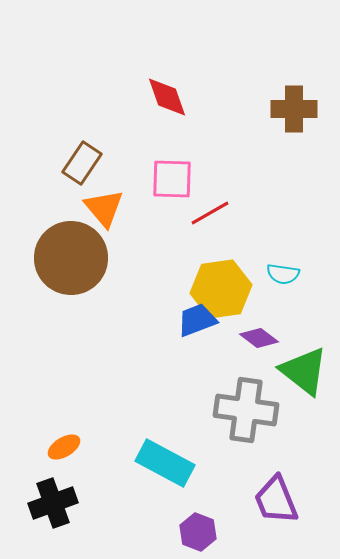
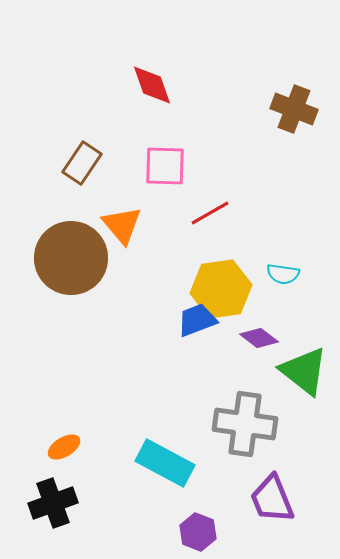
red diamond: moved 15 px left, 12 px up
brown cross: rotated 21 degrees clockwise
pink square: moved 7 px left, 13 px up
orange triangle: moved 18 px right, 17 px down
gray cross: moved 1 px left, 14 px down
purple trapezoid: moved 4 px left, 1 px up
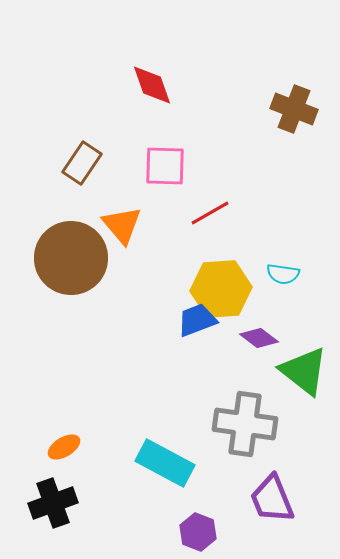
yellow hexagon: rotated 4 degrees clockwise
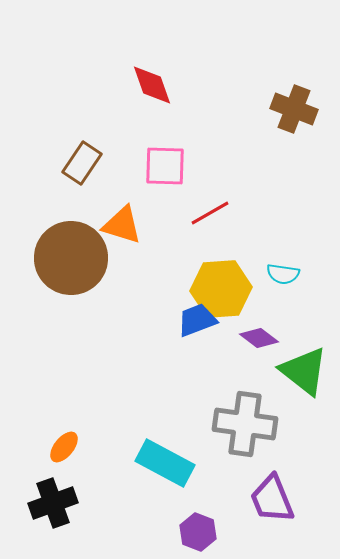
orange triangle: rotated 33 degrees counterclockwise
orange ellipse: rotated 20 degrees counterclockwise
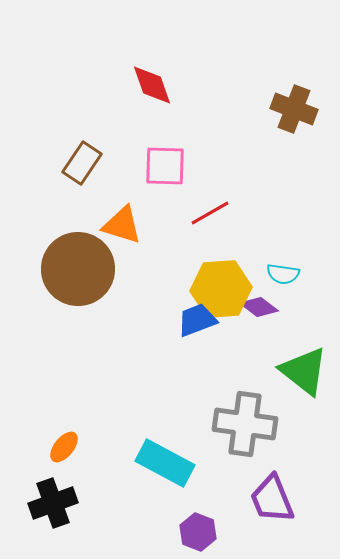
brown circle: moved 7 px right, 11 px down
purple diamond: moved 31 px up
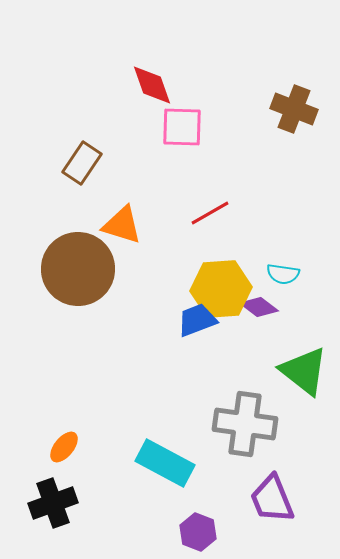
pink square: moved 17 px right, 39 px up
